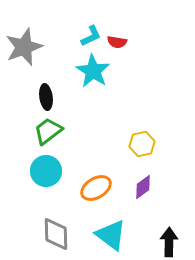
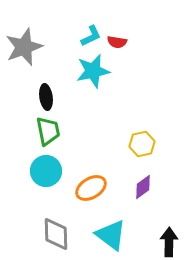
cyan star: rotated 28 degrees clockwise
green trapezoid: rotated 116 degrees clockwise
orange ellipse: moved 5 px left
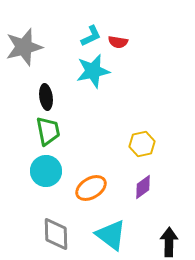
red semicircle: moved 1 px right
gray star: rotated 6 degrees clockwise
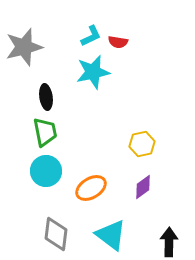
cyan star: moved 1 px down
green trapezoid: moved 3 px left, 1 px down
gray diamond: rotated 8 degrees clockwise
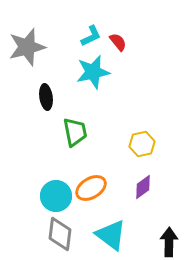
red semicircle: rotated 138 degrees counterclockwise
gray star: moved 3 px right
green trapezoid: moved 30 px right
cyan circle: moved 10 px right, 25 px down
gray diamond: moved 4 px right
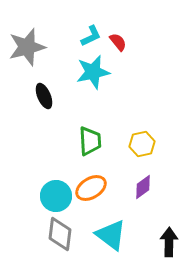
black ellipse: moved 2 px left, 1 px up; rotated 15 degrees counterclockwise
green trapezoid: moved 15 px right, 9 px down; rotated 8 degrees clockwise
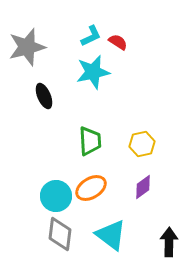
red semicircle: rotated 18 degrees counterclockwise
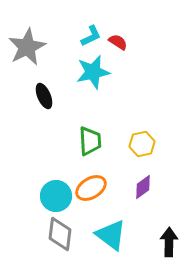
gray star: rotated 12 degrees counterclockwise
